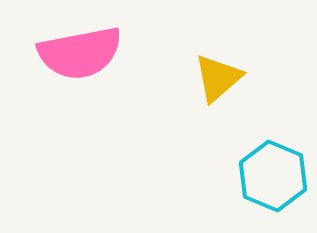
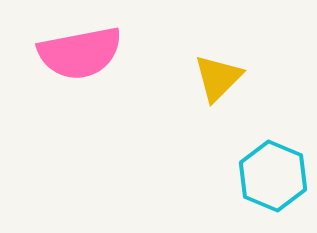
yellow triangle: rotated 4 degrees counterclockwise
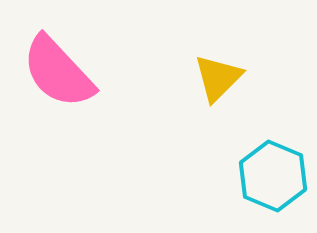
pink semicircle: moved 22 px left, 19 px down; rotated 58 degrees clockwise
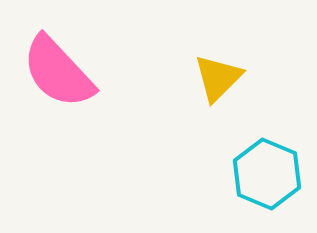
cyan hexagon: moved 6 px left, 2 px up
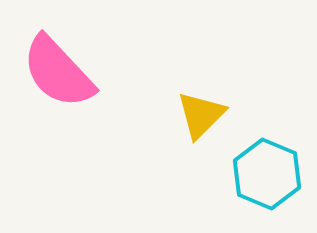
yellow triangle: moved 17 px left, 37 px down
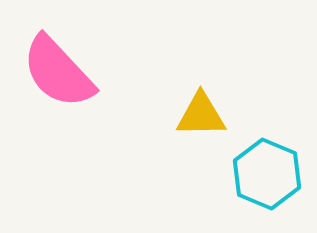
yellow triangle: rotated 44 degrees clockwise
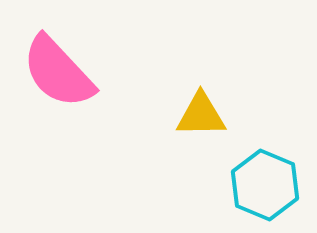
cyan hexagon: moved 2 px left, 11 px down
